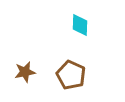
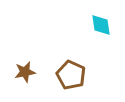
cyan diamond: moved 21 px right; rotated 10 degrees counterclockwise
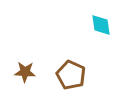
brown star: rotated 15 degrees clockwise
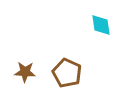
brown pentagon: moved 4 px left, 2 px up
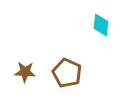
cyan diamond: rotated 15 degrees clockwise
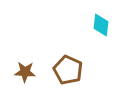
brown pentagon: moved 1 px right, 3 px up
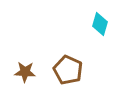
cyan diamond: moved 1 px left, 1 px up; rotated 10 degrees clockwise
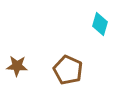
brown star: moved 8 px left, 6 px up
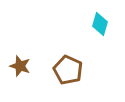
brown star: moved 3 px right; rotated 15 degrees clockwise
